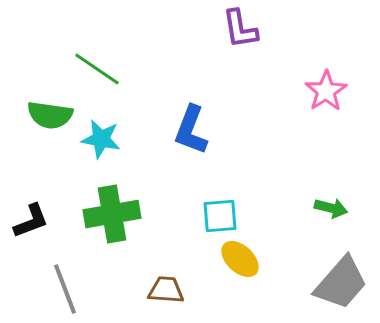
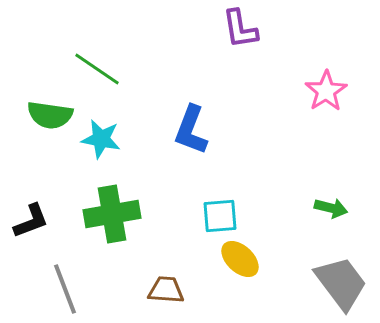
gray trapezoid: rotated 78 degrees counterclockwise
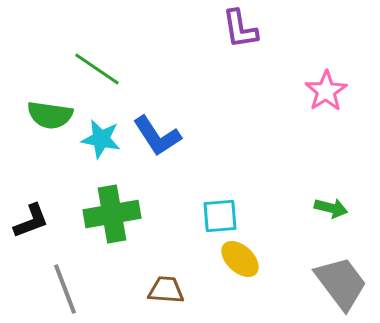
blue L-shape: moved 34 px left, 6 px down; rotated 54 degrees counterclockwise
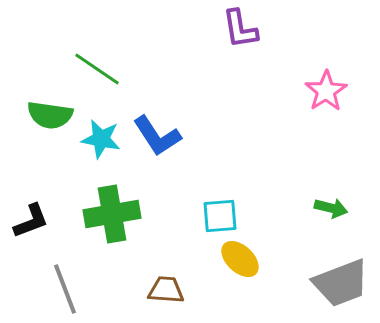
gray trapezoid: rotated 106 degrees clockwise
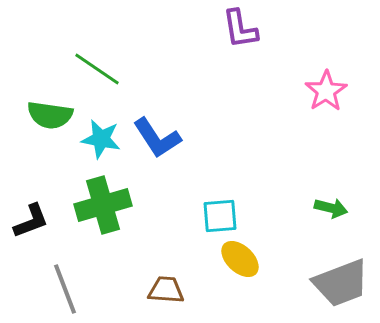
blue L-shape: moved 2 px down
green cross: moved 9 px left, 9 px up; rotated 6 degrees counterclockwise
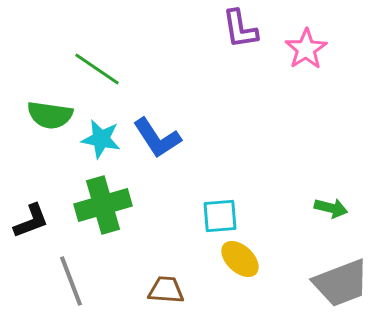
pink star: moved 20 px left, 42 px up
gray line: moved 6 px right, 8 px up
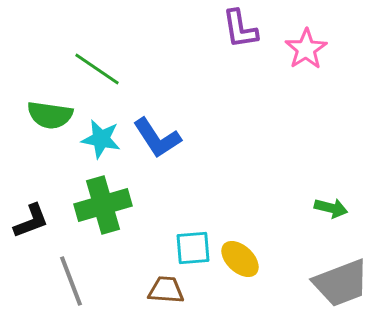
cyan square: moved 27 px left, 32 px down
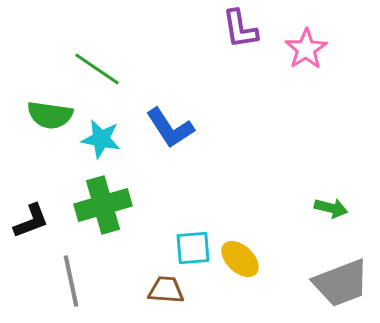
blue L-shape: moved 13 px right, 10 px up
gray line: rotated 9 degrees clockwise
